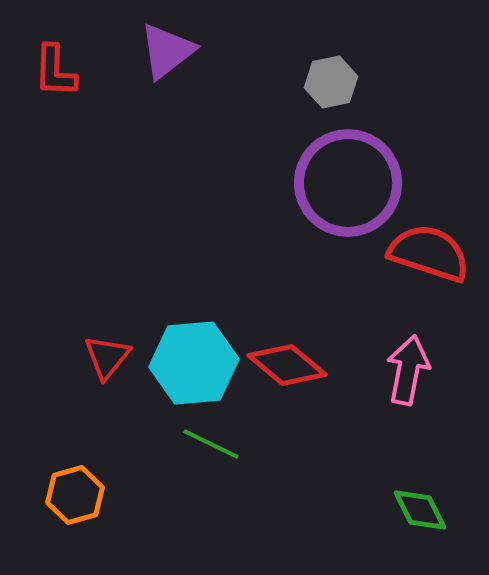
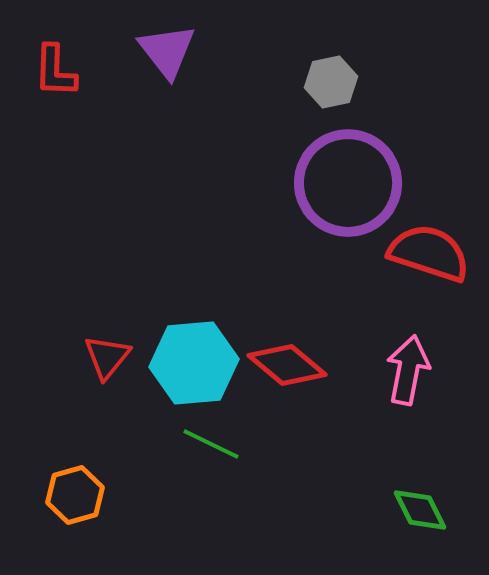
purple triangle: rotated 30 degrees counterclockwise
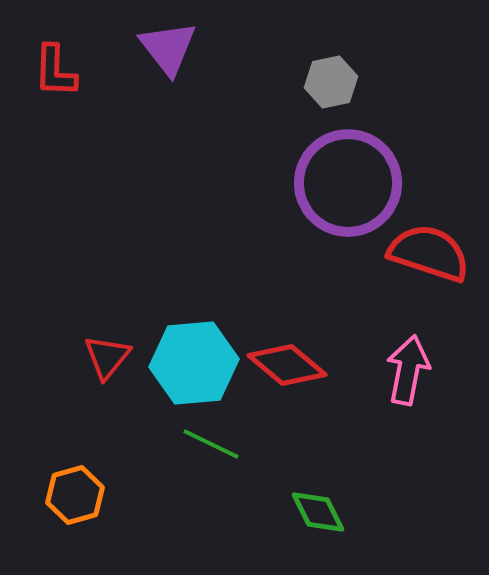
purple triangle: moved 1 px right, 3 px up
green diamond: moved 102 px left, 2 px down
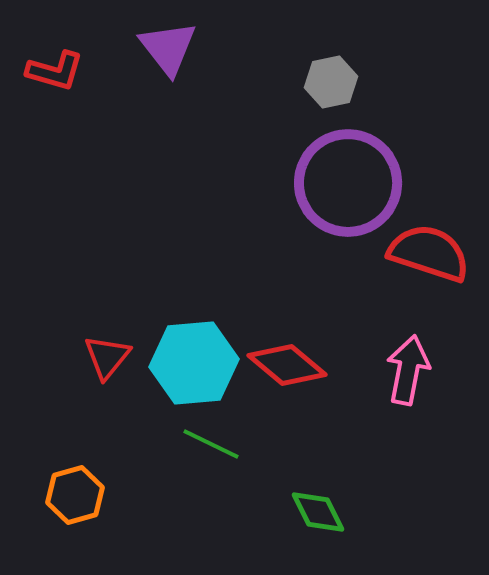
red L-shape: rotated 76 degrees counterclockwise
